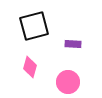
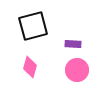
black square: moved 1 px left
pink circle: moved 9 px right, 12 px up
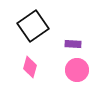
black square: rotated 20 degrees counterclockwise
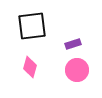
black square: moved 1 px left; rotated 28 degrees clockwise
purple rectangle: rotated 21 degrees counterclockwise
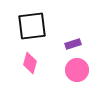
pink diamond: moved 4 px up
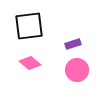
black square: moved 3 px left
pink diamond: rotated 65 degrees counterclockwise
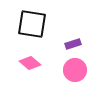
black square: moved 3 px right, 2 px up; rotated 16 degrees clockwise
pink circle: moved 2 px left
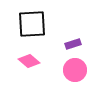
black square: rotated 12 degrees counterclockwise
pink diamond: moved 1 px left, 2 px up
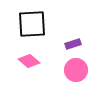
pink circle: moved 1 px right
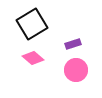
black square: rotated 28 degrees counterclockwise
pink diamond: moved 4 px right, 3 px up
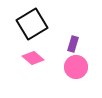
purple rectangle: rotated 56 degrees counterclockwise
pink circle: moved 3 px up
